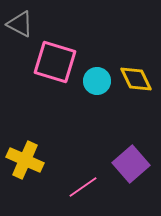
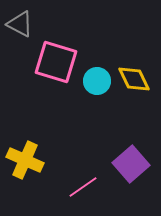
pink square: moved 1 px right
yellow diamond: moved 2 px left
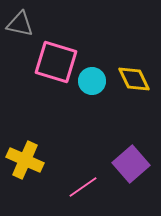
gray triangle: rotated 16 degrees counterclockwise
cyan circle: moved 5 px left
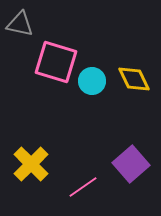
yellow cross: moved 6 px right, 4 px down; rotated 21 degrees clockwise
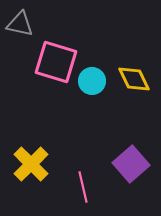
pink line: rotated 68 degrees counterclockwise
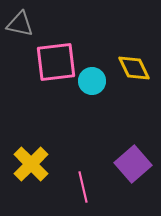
pink square: rotated 24 degrees counterclockwise
yellow diamond: moved 11 px up
purple square: moved 2 px right
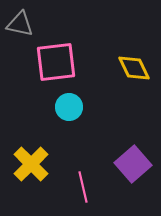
cyan circle: moved 23 px left, 26 px down
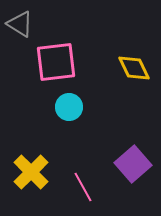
gray triangle: rotated 20 degrees clockwise
yellow cross: moved 8 px down
pink line: rotated 16 degrees counterclockwise
